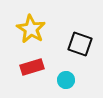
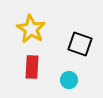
red rectangle: rotated 70 degrees counterclockwise
cyan circle: moved 3 px right
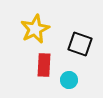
yellow star: moved 4 px right; rotated 16 degrees clockwise
red rectangle: moved 12 px right, 2 px up
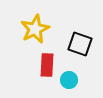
red rectangle: moved 3 px right
